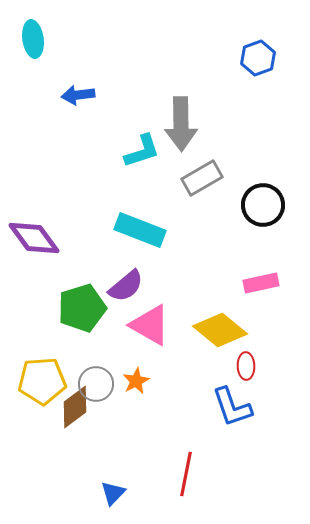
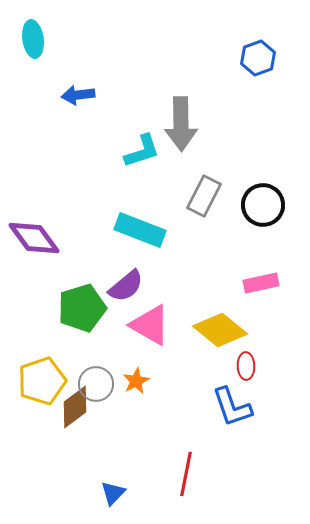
gray rectangle: moved 2 px right, 18 px down; rotated 33 degrees counterclockwise
yellow pentagon: rotated 15 degrees counterclockwise
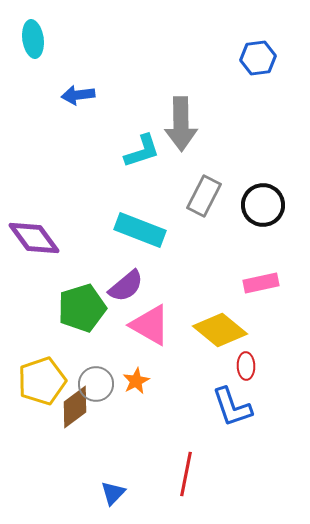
blue hexagon: rotated 12 degrees clockwise
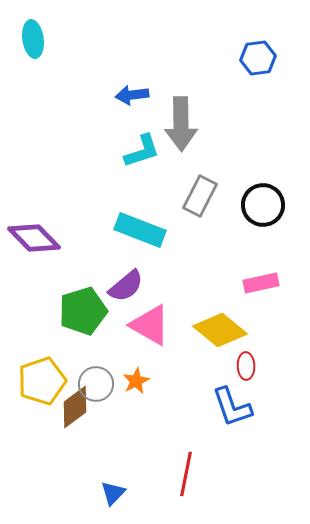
blue arrow: moved 54 px right
gray rectangle: moved 4 px left
purple diamond: rotated 8 degrees counterclockwise
green pentagon: moved 1 px right, 3 px down
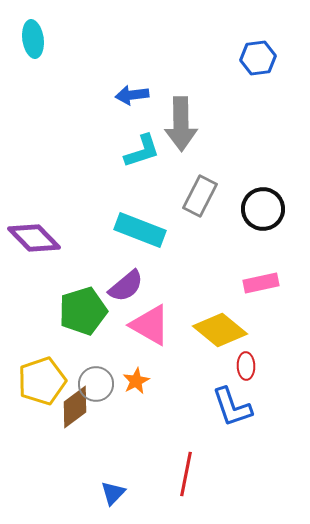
black circle: moved 4 px down
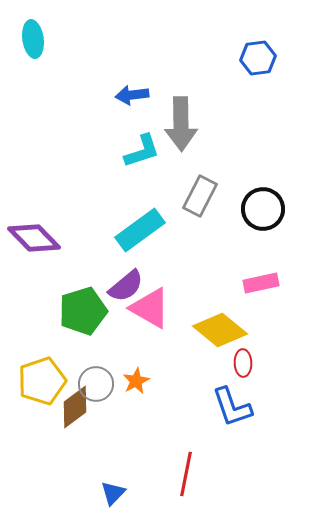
cyan rectangle: rotated 57 degrees counterclockwise
pink triangle: moved 17 px up
red ellipse: moved 3 px left, 3 px up
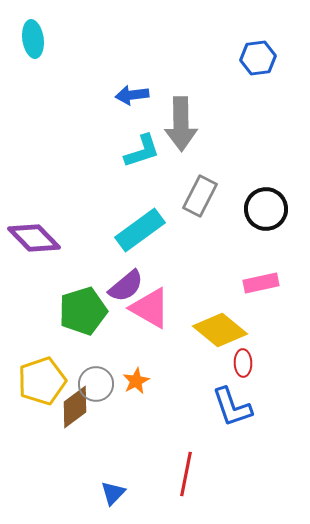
black circle: moved 3 px right
